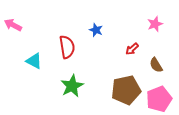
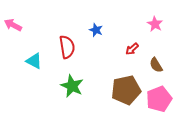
pink star: rotated 21 degrees counterclockwise
green star: rotated 20 degrees counterclockwise
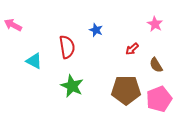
brown pentagon: rotated 12 degrees clockwise
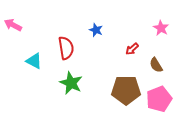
pink star: moved 6 px right, 4 px down
red semicircle: moved 1 px left, 1 px down
green star: moved 1 px left, 3 px up
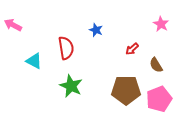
pink star: moved 4 px up
green star: moved 3 px down
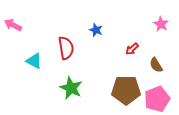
green star: moved 2 px down
pink pentagon: moved 2 px left
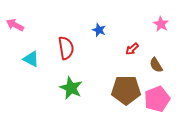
pink arrow: moved 2 px right
blue star: moved 3 px right
cyan triangle: moved 3 px left, 2 px up
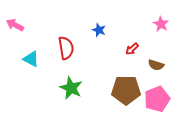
brown semicircle: rotated 42 degrees counterclockwise
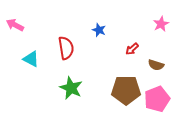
pink star: rotated 14 degrees clockwise
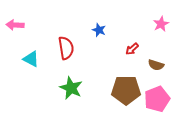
pink arrow: rotated 24 degrees counterclockwise
